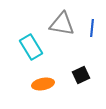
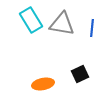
cyan rectangle: moved 27 px up
black square: moved 1 px left, 1 px up
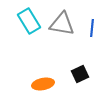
cyan rectangle: moved 2 px left, 1 px down
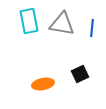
cyan rectangle: rotated 20 degrees clockwise
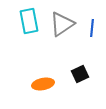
gray triangle: rotated 44 degrees counterclockwise
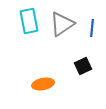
black square: moved 3 px right, 8 px up
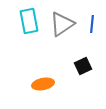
blue line: moved 4 px up
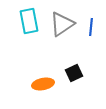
blue line: moved 1 px left, 3 px down
black square: moved 9 px left, 7 px down
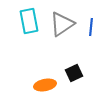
orange ellipse: moved 2 px right, 1 px down
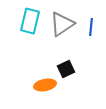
cyan rectangle: moved 1 px right; rotated 25 degrees clockwise
black square: moved 8 px left, 4 px up
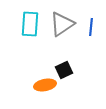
cyan rectangle: moved 3 px down; rotated 10 degrees counterclockwise
black square: moved 2 px left, 1 px down
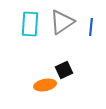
gray triangle: moved 2 px up
